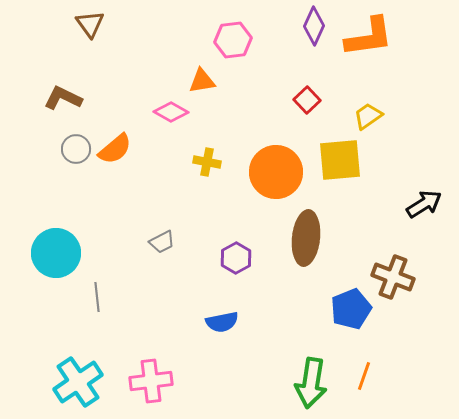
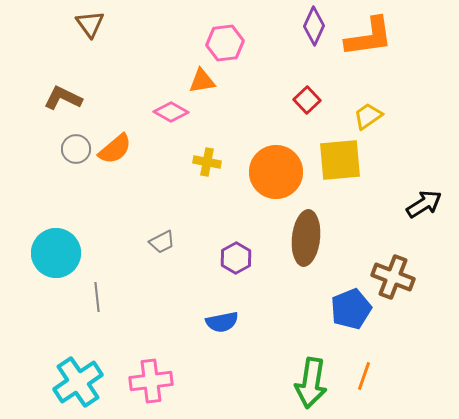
pink hexagon: moved 8 px left, 3 px down
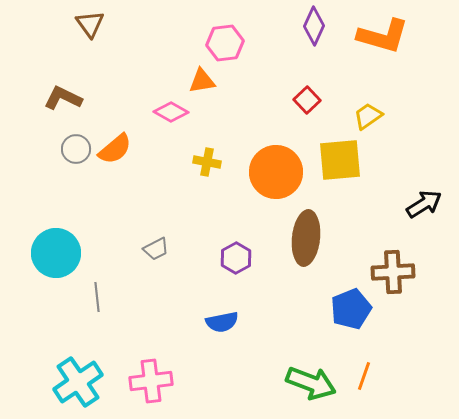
orange L-shape: moved 14 px right, 1 px up; rotated 24 degrees clockwise
gray trapezoid: moved 6 px left, 7 px down
brown cross: moved 5 px up; rotated 24 degrees counterclockwise
green arrow: rotated 78 degrees counterclockwise
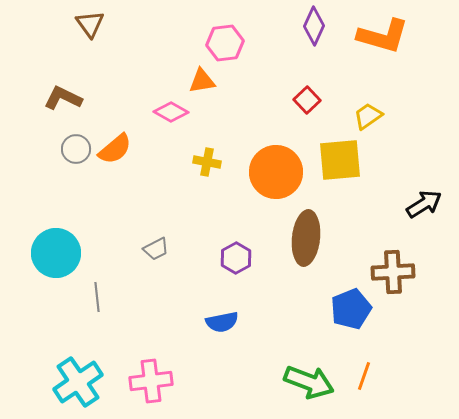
green arrow: moved 2 px left, 1 px up
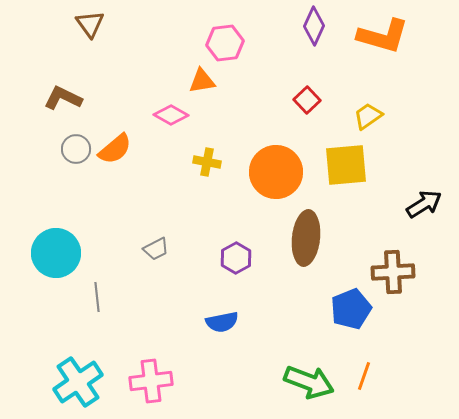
pink diamond: moved 3 px down
yellow square: moved 6 px right, 5 px down
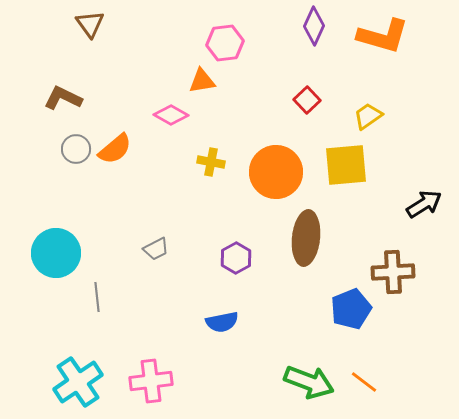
yellow cross: moved 4 px right
orange line: moved 6 px down; rotated 72 degrees counterclockwise
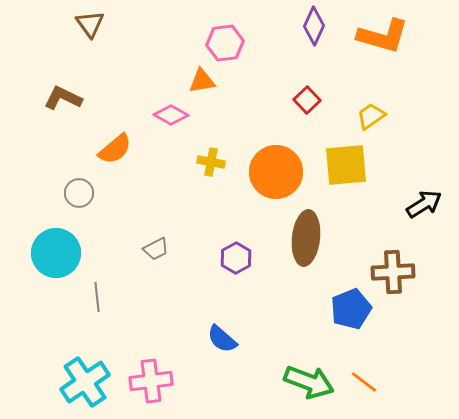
yellow trapezoid: moved 3 px right
gray circle: moved 3 px right, 44 px down
blue semicircle: moved 17 px down; rotated 52 degrees clockwise
cyan cross: moved 7 px right
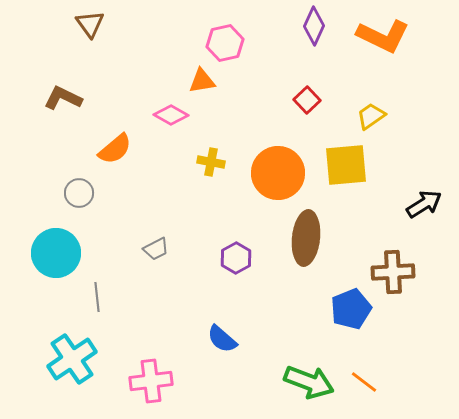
orange L-shape: rotated 10 degrees clockwise
pink hexagon: rotated 6 degrees counterclockwise
orange circle: moved 2 px right, 1 px down
cyan cross: moved 13 px left, 23 px up
